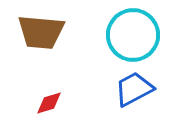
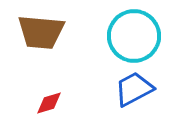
cyan circle: moved 1 px right, 1 px down
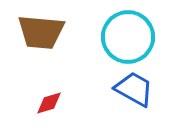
cyan circle: moved 6 px left, 1 px down
blue trapezoid: rotated 57 degrees clockwise
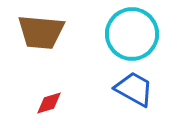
cyan circle: moved 4 px right, 3 px up
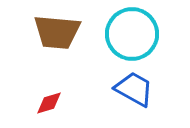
brown trapezoid: moved 16 px right
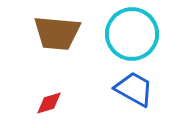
brown trapezoid: moved 1 px down
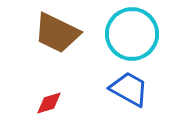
brown trapezoid: rotated 21 degrees clockwise
blue trapezoid: moved 5 px left
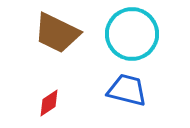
blue trapezoid: moved 2 px left, 1 px down; rotated 15 degrees counterclockwise
red diamond: rotated 16 degrees counterclockwise
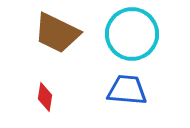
blue trapezoid: rotated 9 degrees counterclockwise
red diamond: moved 4 px left, 6 px up; rotated 48 degrees counterclockwise
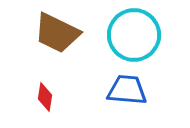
cyan circle: moved 2 px right, 1 px down
